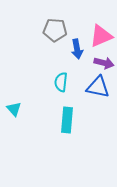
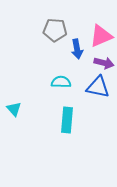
cyan semicircle: rotated 84 degrees clockwise
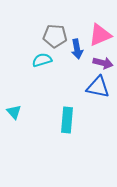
gray pentagon: moved 6 px down
pink triangle: moved 1 px left, 1 px up
purple arrow: moved 1 px left
cyan semicircle: moved 19 px left, 22 px up; rotated 18 degrees counterclockwise
cyan triangle: moved 3 px down
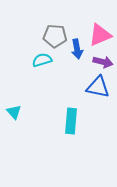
purple arrow: moved 1 px up
cyan rectangle: moved 4 px right, 1 px down
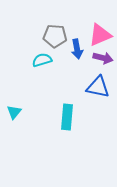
purple arrow: moved 4 px up
cyan triangle: rotated 21 degrees clockwise
cyan rectangle: moved 4 px left, 4 px up
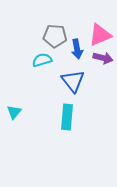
blue triangle: moved 25 px left, 6 px up; rotated 40 degrees clockwise
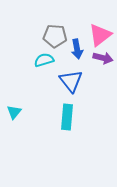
pink triangle: rotated 15 degrees counterclockwise
cyan semicircle: moved 2 px right
blue triangle: moved 2 px left
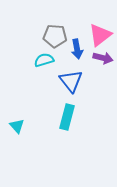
cyan triangle: moved 3 px right, 14 px down; rotated 21 degrees counterclockwise
cyan rectangle: rotated 10 degrees clockwise
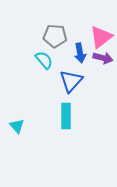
pink triangle: moved 1 px right, 2 px down
blue arrow: moved 3 px right, 4 px down
cyan semicircle: rotated 66 degrees clockwise
blue triangle: rotated 20 degrees clockwise
cyan rectangle: moved 1 px left, 1 px up; rotated 15 degrees counterclockwise
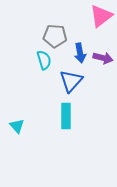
pink triangle: moved 21 px up
cyan semicircle: rotated 24 degrees clockwise
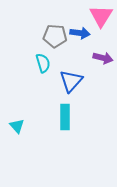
pink triangle: rotated 20 degrees counterclockwise
blue arrow: moved 20 px up; rotated 72 degrees counterclockwise
cyan semicircle: moved 1 px left, 3 px down
cyan rectangle: moved 1 px left, 1 px down
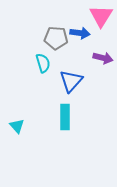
gray pentagon: moved 1 px right, 2 px down
